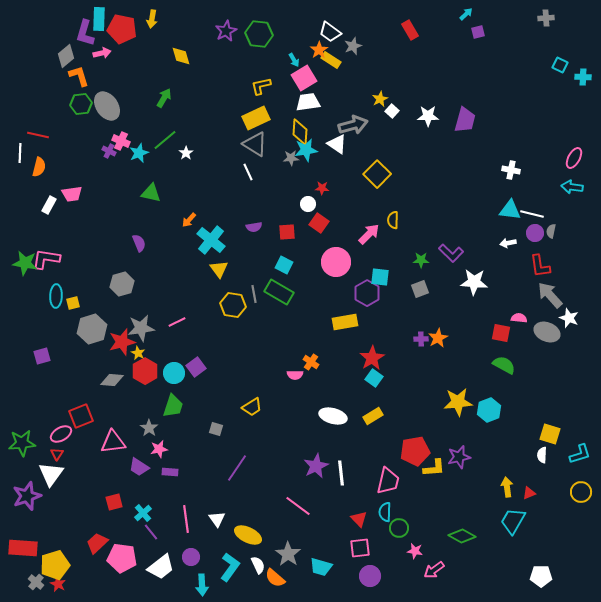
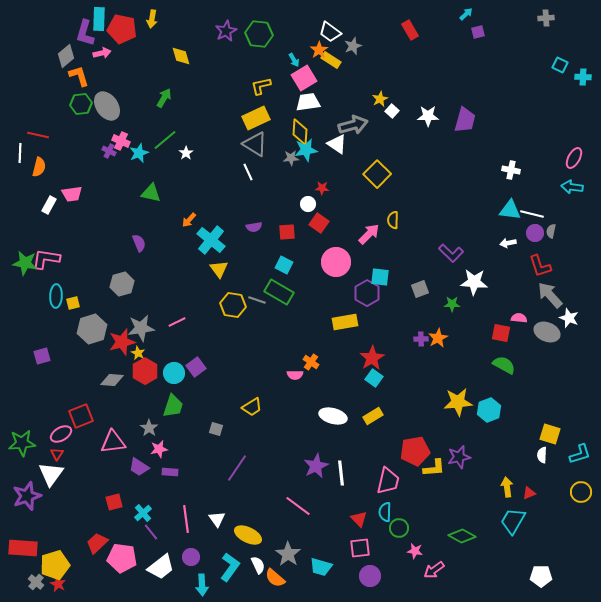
green star at (421, 260): moved 31 px right, 44 px down
red L-shape at (540, 266): rotated 10 degrees counterclockwise
gray line at (254, 294): moved 3 px right, 6 px down; rotated 60 degrees counterclockwise
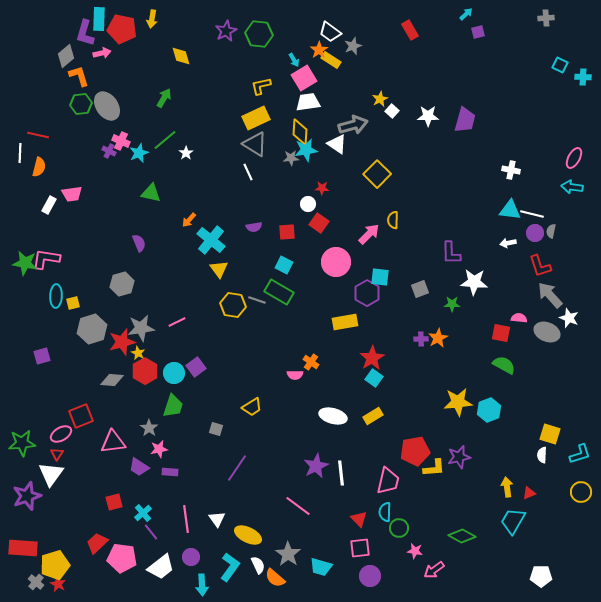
purple L-shape at (451, 253): rotated 45 degrees clockwise
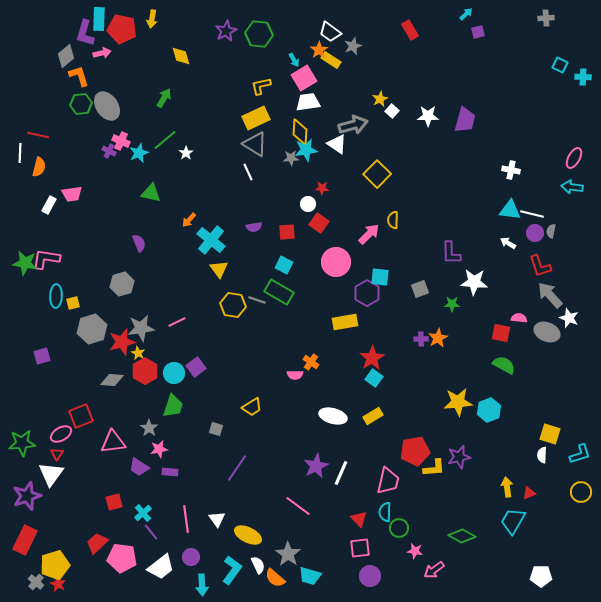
white arrow at (508, 243): rotated 42 degrees clockwise
white line at (341, 473): rotated 30 degrees clockwise
red rectangle at (23, 548): moved 2 px right, 8 px up; rotated 68 degrees counterclockwise
cyan L-shape at (230, 567): moved 2 px right, 3 px down
cyan trapezoid at (321, 567): moved 11 px left, 9 px down
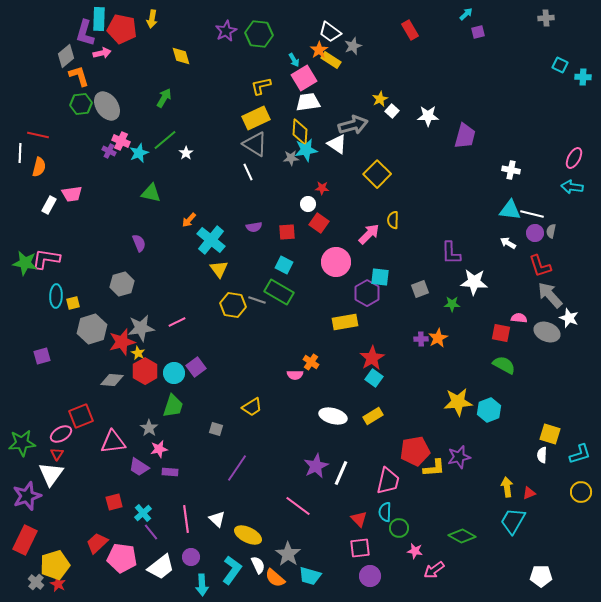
purple trapezoid at (465, 120): moved 16 px down
white triangle at (217, 519): rotated 12 degrees counterclockwise
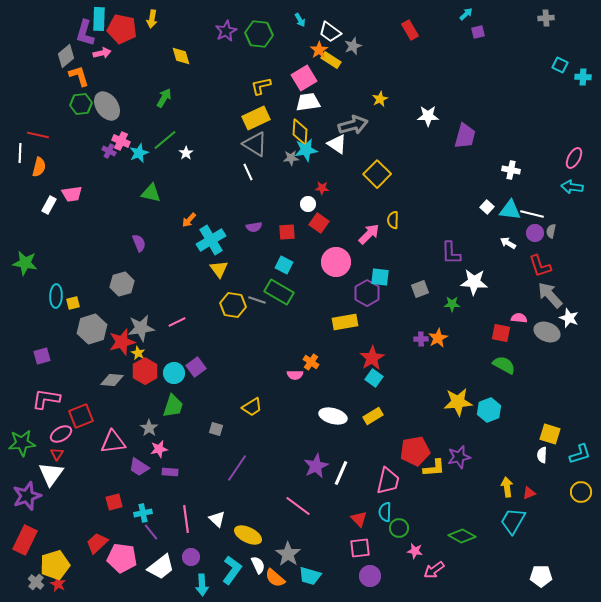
cyan arrow at (294, 60): moved 6 px right, 40 px up
white square at (392, 111): moved 95 px right, 96 px down
cyan cross at (211, 240): rotated 20 degrees clockwise
pink L-shape at (46, 259): moved 140 px down
cyan cross at (143, 513): rotated 30 degrees clockwise
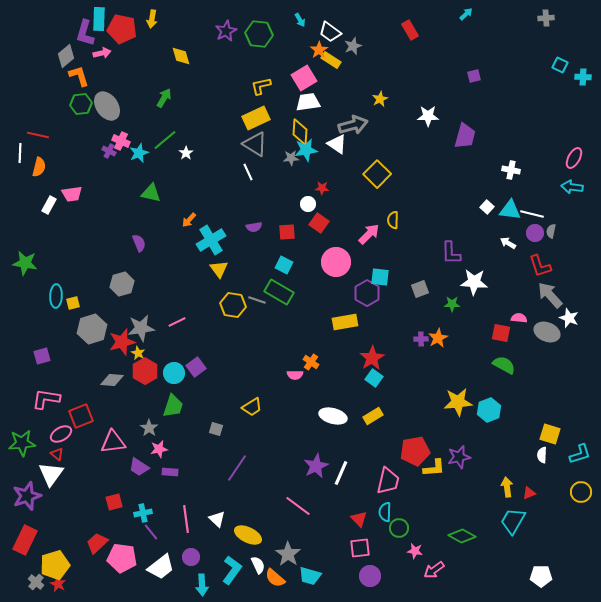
purple square at (478, 32): moved 4 px left, 44 px down
red triangle at (57, 454): rotated 24 degrees counterclockwise
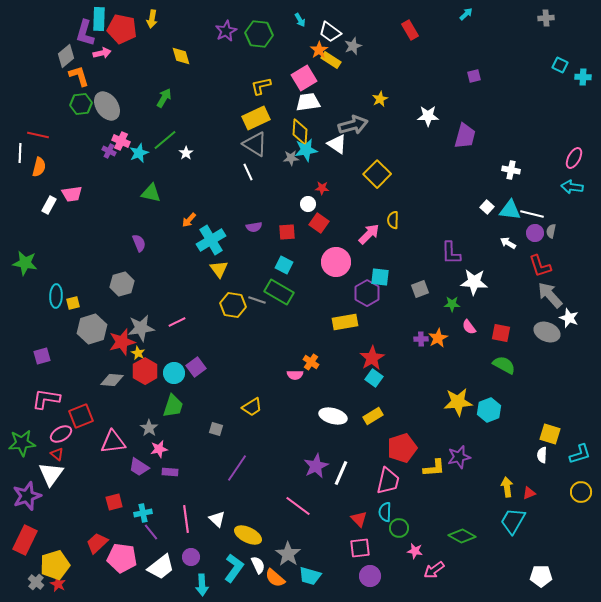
pink semicircle at (519, 318): moved 50 px left, 9 px down; rotated 133 degrees counterclockwise
red pentagon at (415, 451): moved 13 px left, 3 px up; rotated 8 degrees counterclockwise
cyan L-shape at (232, 570): moved 2 px right, 2 px up
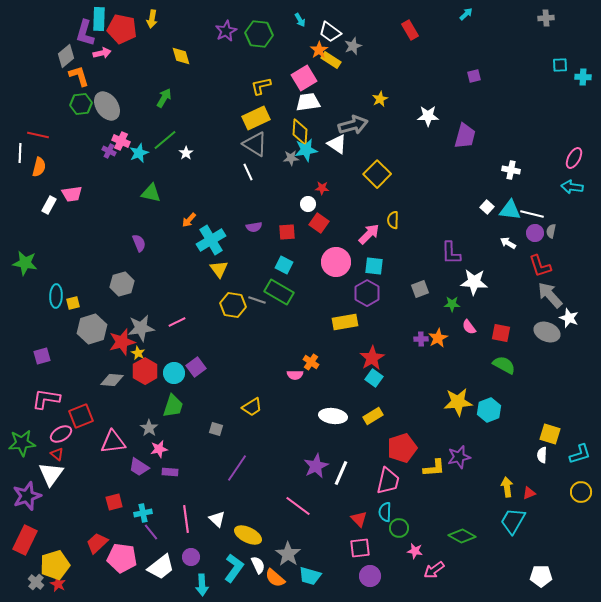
cyan square at (560, 65): rotated 28 degrees counterclockwise
cyan square at (380, 277): moved 6 px left, 11 px up
white ellipse at (333, 416): rotated 8 degrees counterclockwise
